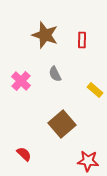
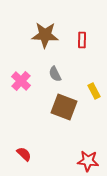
brown star: rotated 16 degrees counterclockwise
yellow rectangle: moved 1 px left, 1 px down; rotated 21 degrees clockwise
brown square: moved 2 px right, 17 px up; rotated 28 degrees counterclockwise
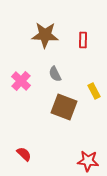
red rectangle: moved 1 px right
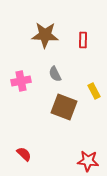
pink cross: rotated 36 degrees clockwise
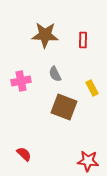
yellow rectangle: moved 2 px left, 3 px up
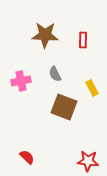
red semicircle: moved 3 px right, 3 px down
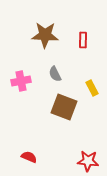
red semicircle: moved 2 px right; rotated 21 degrees counterclockwise
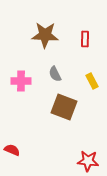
red rectangle: moved 2 px right, 1 px up
pink cross: rotated 12 degrees clockwise
yellow rectangle: moved 7 px up
red semicircle: moved 17 px left, 7 px up
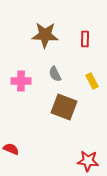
red semicircle: moved 1 px left, 1 px up
